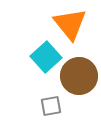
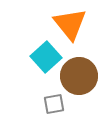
gray square: moved 3 px right, 2 px up
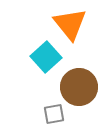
brown circle: moved 11 px down
gray square: moved 10 px down
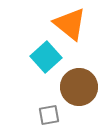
orange triangle: rotated 12 degrees counterclockwise
gray square: moved 5 px left, 1 px down
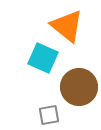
orange triangle: moved 3 px left, 2 px down
cyan square: moved 3 px left, 1 px down; rotated 24 degrees counterclockwise
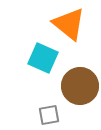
orange triangle: moved 2 px right, 2 px up
brown circle: moved 1 px right, 1 px up
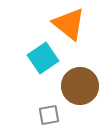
cyan square: rotated 32 degrees clockwise
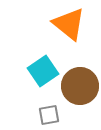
cyan square: moved 13 px down
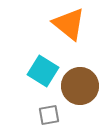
cyan square: rotated 24 degrees counterclockwise
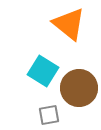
brown circle: moved 1 px left, 2 px down
